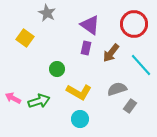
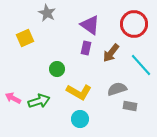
yellow square: rotated 30 degrees clockwise
gray rectangle: rotated 64 degrees clockwise
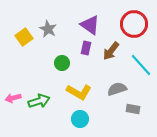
gray star: moved 1 px right, 16 px down
yellow square: moved 1 px left, 1 px up; rotated 12 degrees counterclockwise
brown arrow: moved 2 px up
green circle: moved 5 px right, 6 px up
pink arrow: rotated 42 degrees counterclockwise
gray rectangle: moved 3 px right, 3 px down
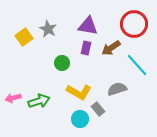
purple triangle: moved 2 px left, 1 px down; rotated 25 degrees counterclockwise
brown arrow: moved 3 px up; rotated 18 degrees clockwise
cyan line: moved 4 px left
gray rectangle: moved 35 px left; rotated 40 degrees clockwise
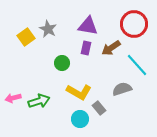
yellow square: moved 2 px right
gray semicircle: moved 5 px right
gray rectangle: moved 1 px right, 1 px up
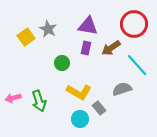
green arrow: rotated 90 degrees clockwise
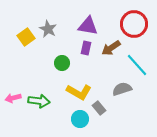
green arrow: rotated 65 degrees counterclockwise
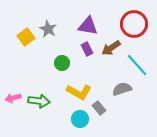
purple rectangle: moved 1 px right, 1 px down; rotated 40 degrees counterclockwise
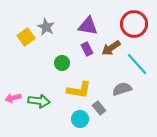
gray star: moved 2 px left, 2 px up
cyan line: moved 1 px up
yellow L-shape: moved 2 px up; rotated 20 degrees counterclockwise
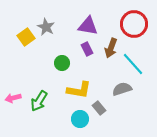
brown arrow: rotated 36 degrees counterclockwise
cyan line: moved 4 px left
green arrow: rotated 115 degrees clockwise
